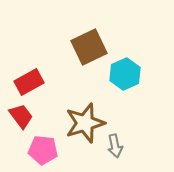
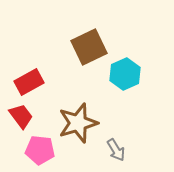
brown star: moved 7 px left
gray arrow: moved 1 px right, 4 px down; rotated 20 degrees counterclockwise
pink pentagon: moved 3 px left
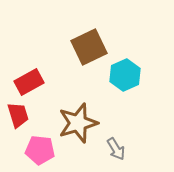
cyan hexagon: moved 1 px down
red trapezoid: moved 3 px left, 1 px up; rotated 20 degrees clockwise
gray arrow: moved 1 px up
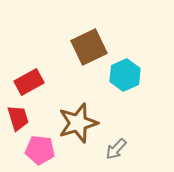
red trapezoid: moved 3 px down
gray arrow: rotated 75 degrees clockwise
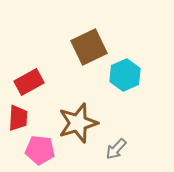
red trapezoid: rotated 20 degrees clockwise
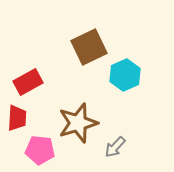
red rectangle: moved 1 px left
red trapezoid: moved 1 px left
gray arrow: moved 1 px left, 2 px up
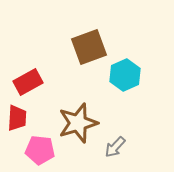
brown square: rotated 6 degrees clockwise
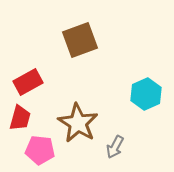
brown square: moved 9 px left, 7 px up
cyan hexagon: moved 21 px right, 19 px down
red trapezoid: moved 3 px right; rotated 12 degrees clockwise
brown star: rotated 24 degrees counterclockwise
gray arrow: rotated 15 degrees counterclockwise
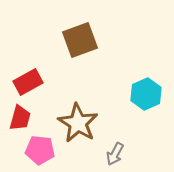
gray arrow: moved 7 px down
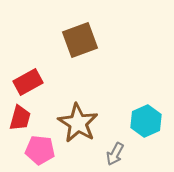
cyan hexagon: moved 27 px down
